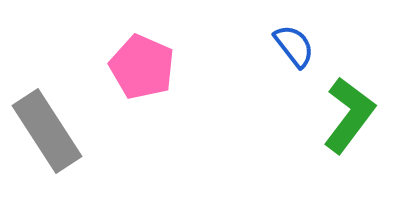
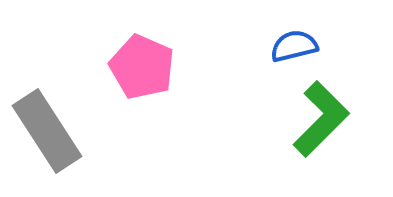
blue semicircle: rotated 66 degrees counterclockwise
green L-shape: moved 28 px left, 4 px down; rotated 8 degrees clockwise
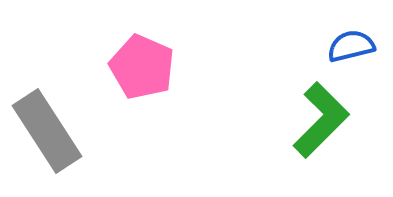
blue semicircle: moved 57 px right
green L-shape: moved 1 px down
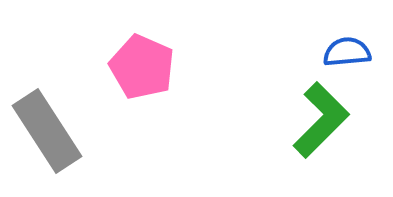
blue semicircle: moved 4 px left, 6 px down; rotated 9 degrees clockwise
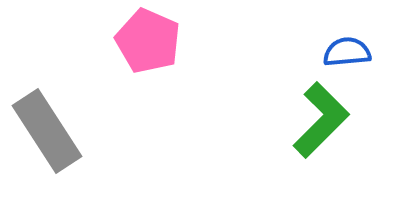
pink pentagon: moved 6 px right, 26 px up
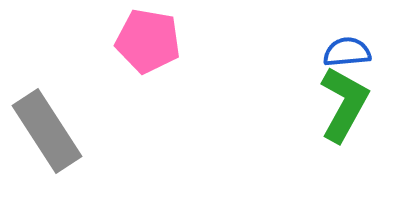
pink pentagon: rotated 14 degrees counterclockwise
green L-shape: moved 23 px right, 16 px up; rotated 16 degrees counterclockwise
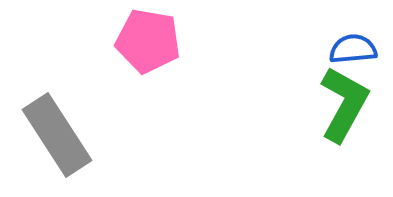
blue semicircle: moved 6 px right, 3 px up
gray rectangle: moved 10 px right, 4 px down
